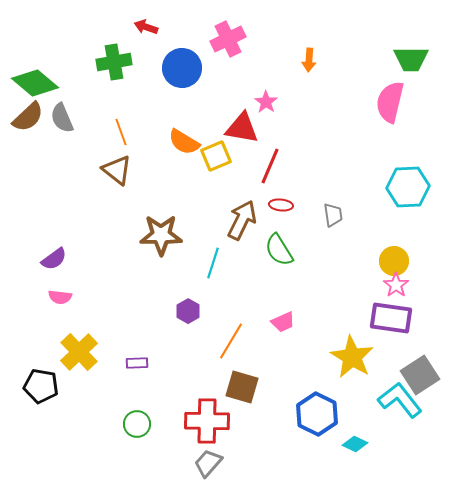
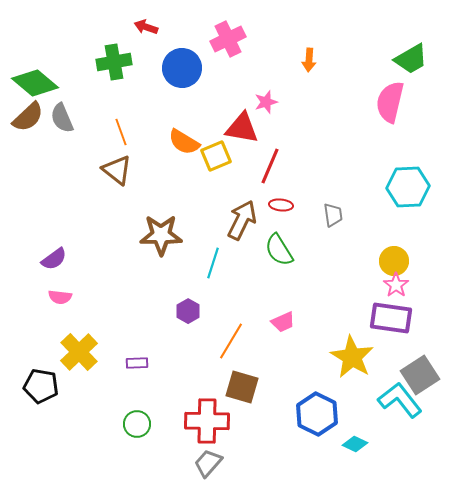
green trapezoid at (411, 59): rotated 30 degrees counterclockwise
pink star at (266, 102): rotated 20 degrees clockwise
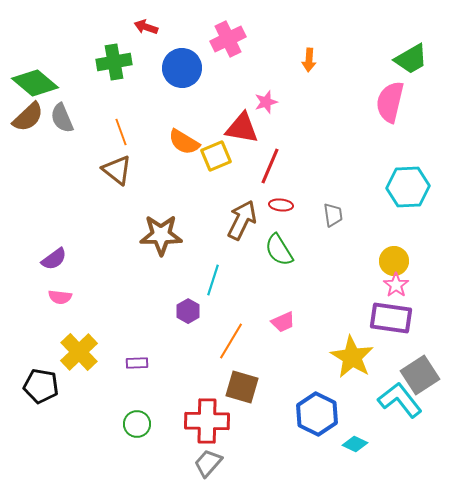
cyan line at (213, 263): moved 17 px down
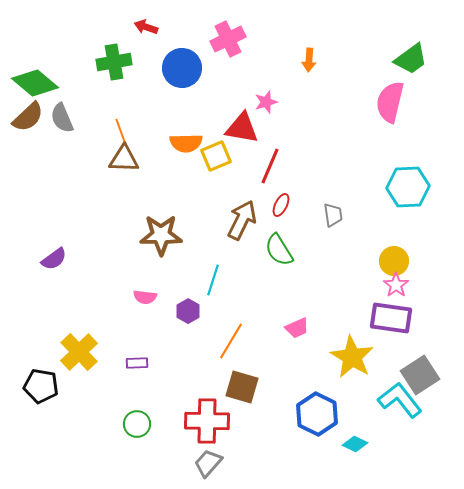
green trapezoid at (411, 59): rotated 6 degrees counterclockwise
orange semicircle at (184, 142): moved 2 px right, 1 px down; rotated 32 degrees counterclockwise
brown triangle at (117, 170): moved 7 px right, 11 px up; rotated 36 degrees counterclockwise
red ellipse at (281, 205): rotated 70 degrees counterclockwise
pink semicircle at (60, 297): moved 85 px right
pink trapezoid at (283, 322): moved 14 px right, 6 px down
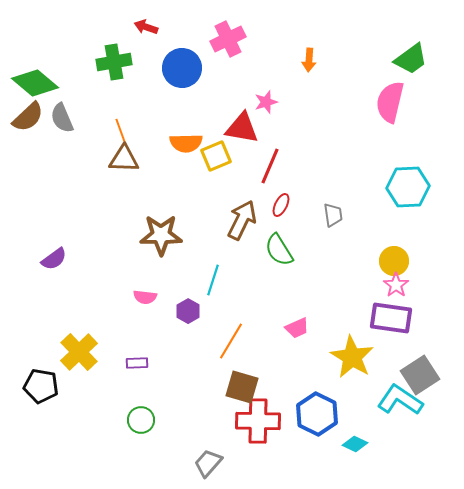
cyan L-shape at (400, 400): rotated 18 degrees counterclockwise
red cross at (207, 421): moved 51 px right
green circle at (137, 424): moved 4 px right, 4 px up
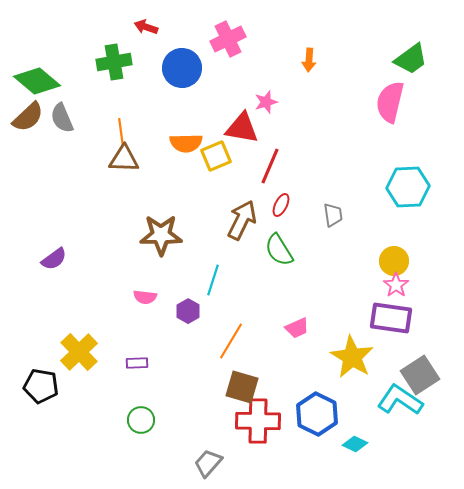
green diamond at (35, 83): moved 2 px right, 2 px up
orange line at (121, 132): rotated 12 degrees clockwise
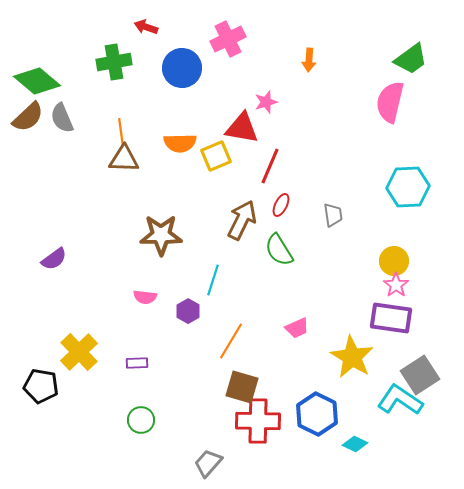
orange semicircle at (186, 143): moved 6 px left
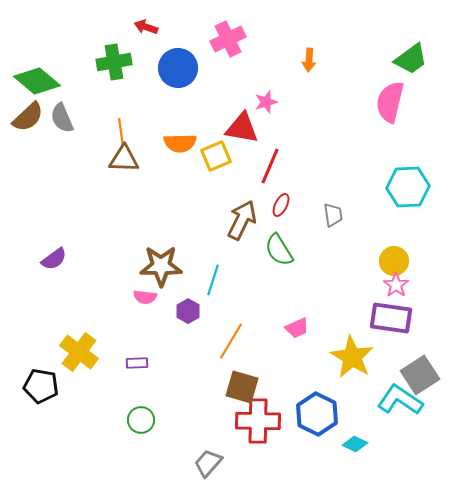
blue circle at (182, 68): moved 4 px left
brown star at (161, 235): moved 31 px down
yellow cross at (79, 352): rotated 9 degrees counterclockwise
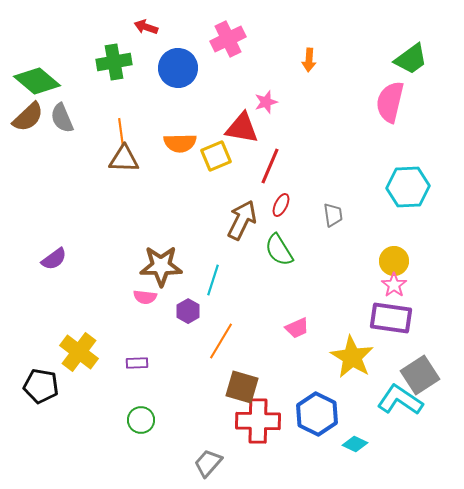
pink star at (396, 285): moved 2 px left
orange line at (231, 341): moved 10 px left
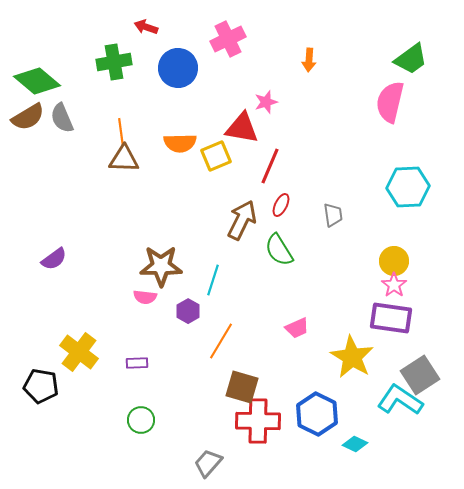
brown semicircle at (28, 117): rotated 12 degrees clockwise
